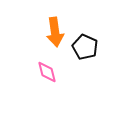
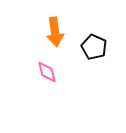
black pentagon: moved 9 px right
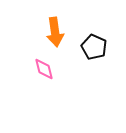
pink diamond: moved 3 px left, 3 px up
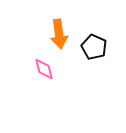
orange arrow: moved 4 px right, 2 px down
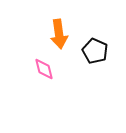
black pentagon: moved 1 px right, 4 px down
